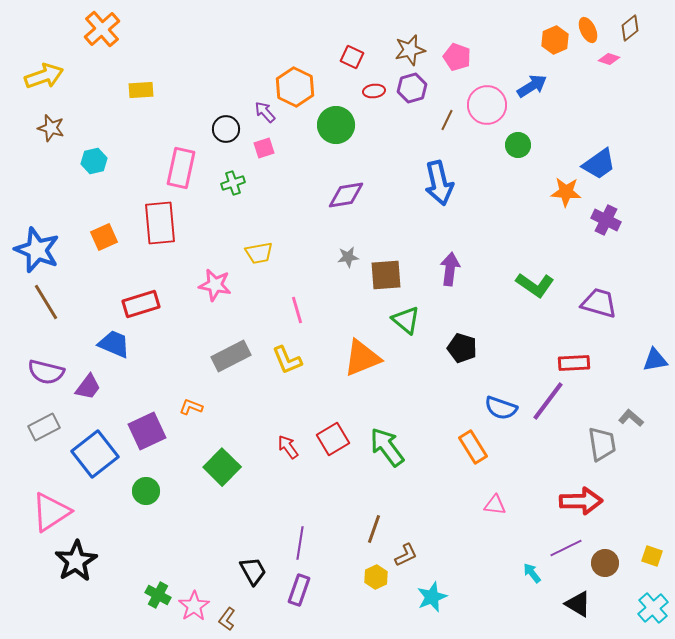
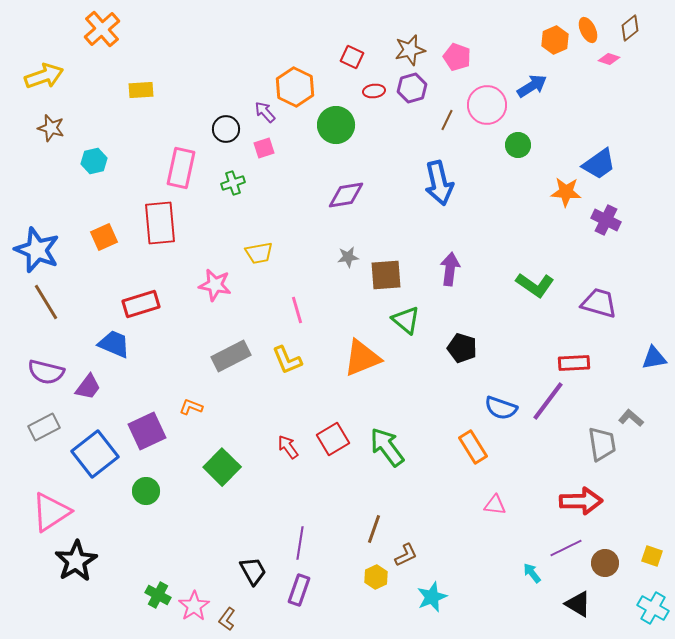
blue triangle at (655, 360): moved 1 px left, 2 px up
cyan cross at (653, 608): rotated 20 degrees counterclockwise
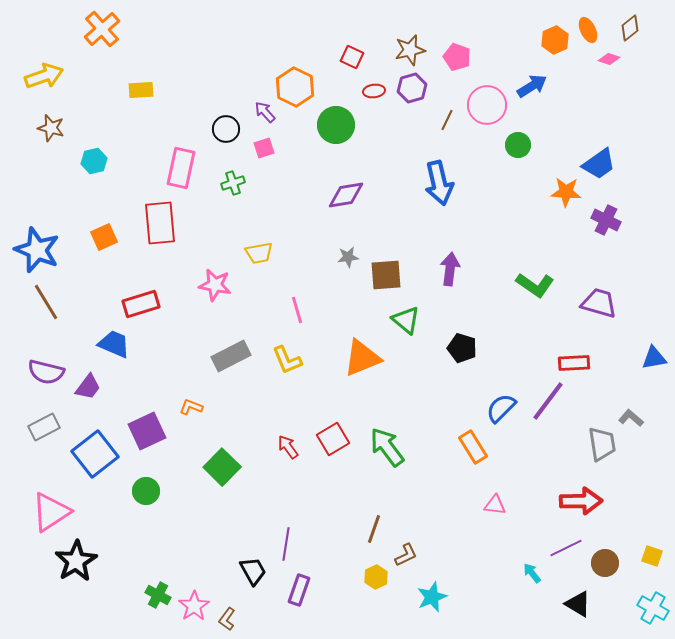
blue semicircle at (501, 408): rotated 116 degrees clockwise
purple line at (300, 543): moved 14 px left, 1 px down
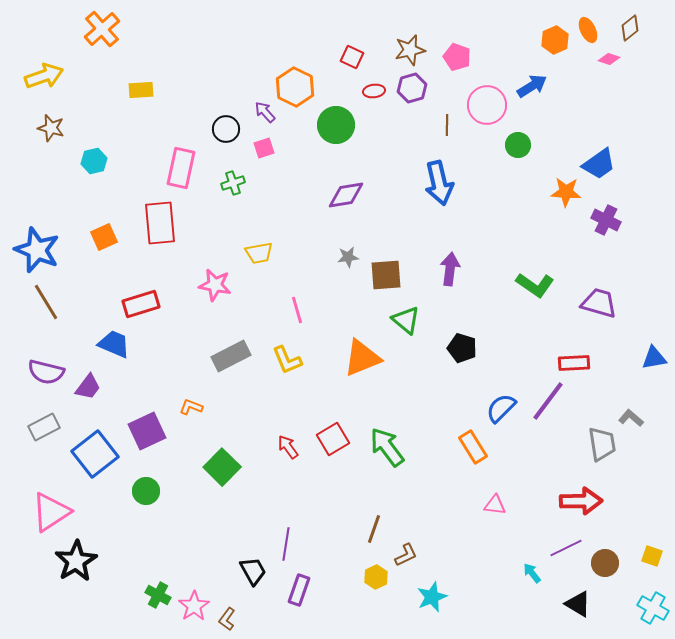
brown line at (447, 120): moved 5 px down; rotated 25 degrees counterclockwise
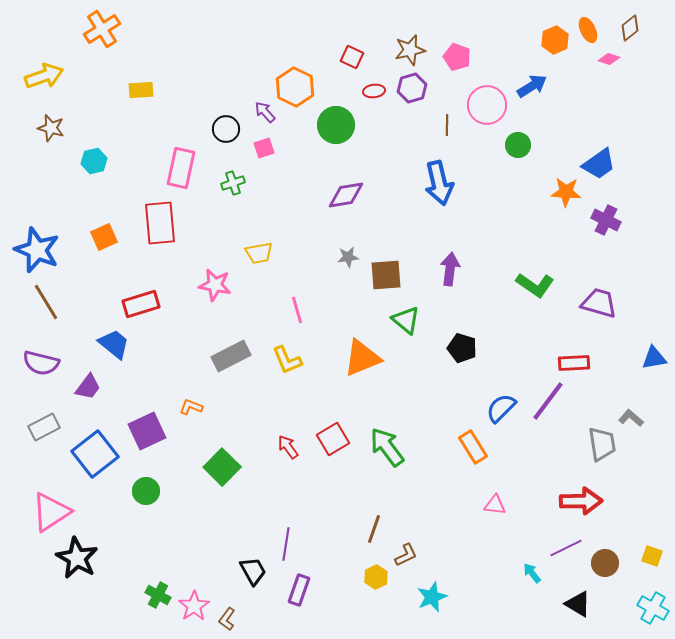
orange cross at (102, 29): rotated 9 degrees clockwise
blue trapezoid at (114, 344): rotated 16 degrees clockwise
purple semicircle at (46, 372): moved 5 px left, 9 px up
black star at (76, 561): moved 1 px right, 3 px up; rotated 12 degrees counterclockwise
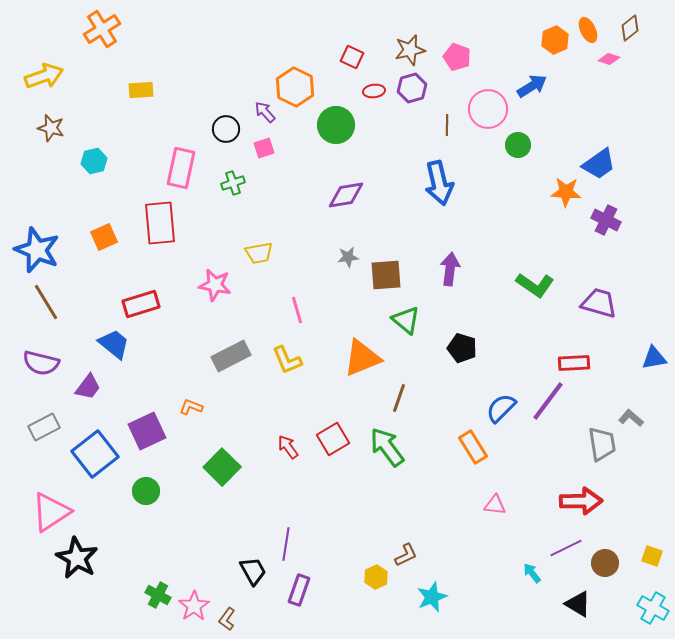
pink circle at (487, 105): moved 1 px right, 4 px down
brown line at (374, 529): moved 25 px right, 131 px up
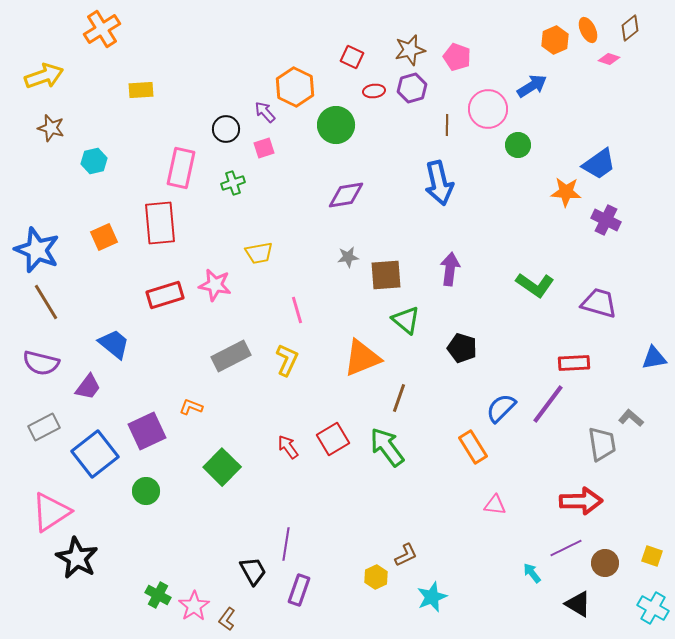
red rectangle at (141, 304): moved 24 px right, 9 px up
yellow L-shape at (287, 360): rotated 132 degrees counterclockwise
purple line at (548, 401): moved 3 px down
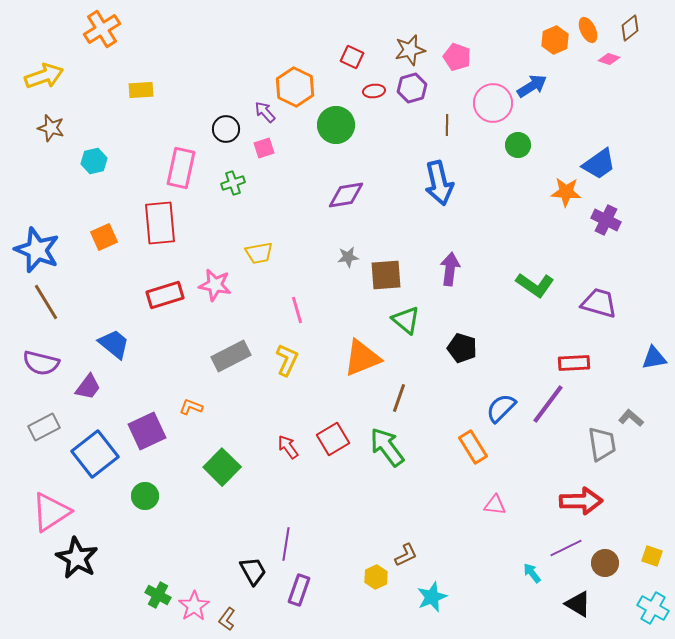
pink circle at (488, 109): moved 5 px right, 6 px up
green circle at (146, 491): moved 1 px left, 5 px down
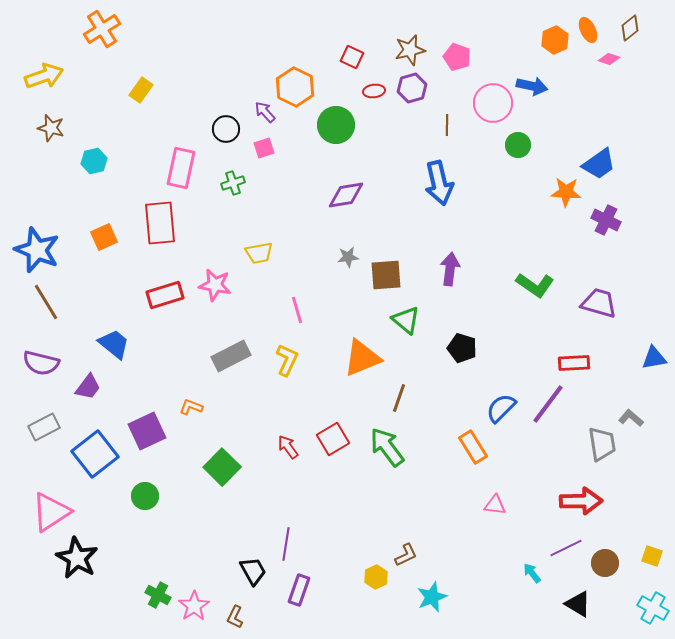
blue arrow at (532, 86): rotated 44 degrees clockwise
yellow rectangle at (141, 90): rotated 50 degrees counterclockwise
brown L-shape at (227, 619): moved 8 px right, 2 px up; rotated 10 degrees counterclockwise
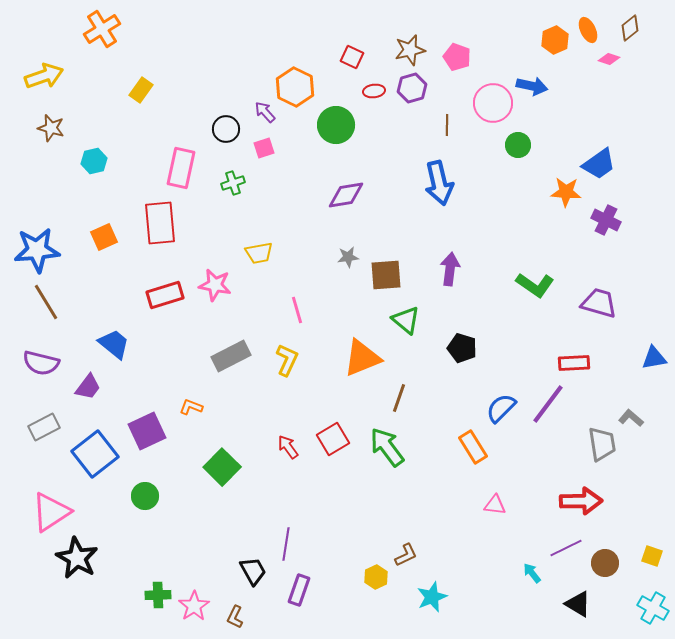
blue star at (37, 250): rotated 27 degrees counterclockwise
green cross at (158, 595): rotated 30 degrees counterclockwise
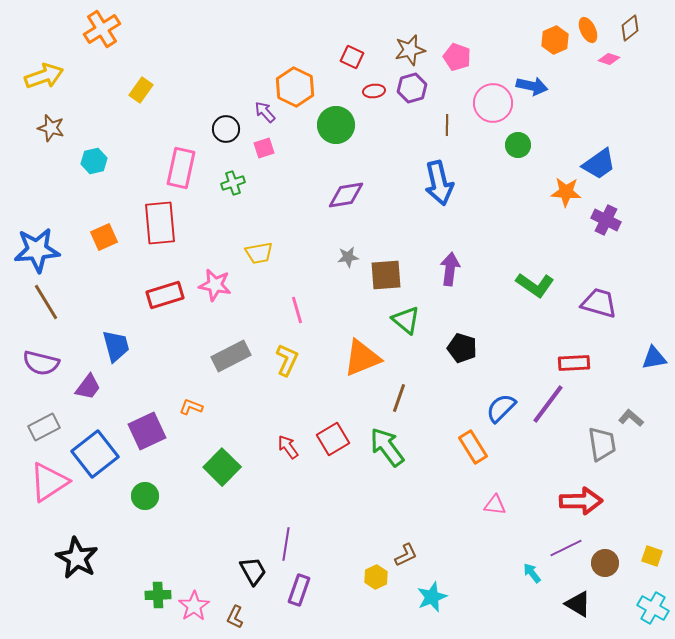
blue trapezoid at (114, 344): moved 2 px right, 2 px down; rotated 36 degrees clockwise
pink triangle at (51, 512): moved 2 px left, 30 px up
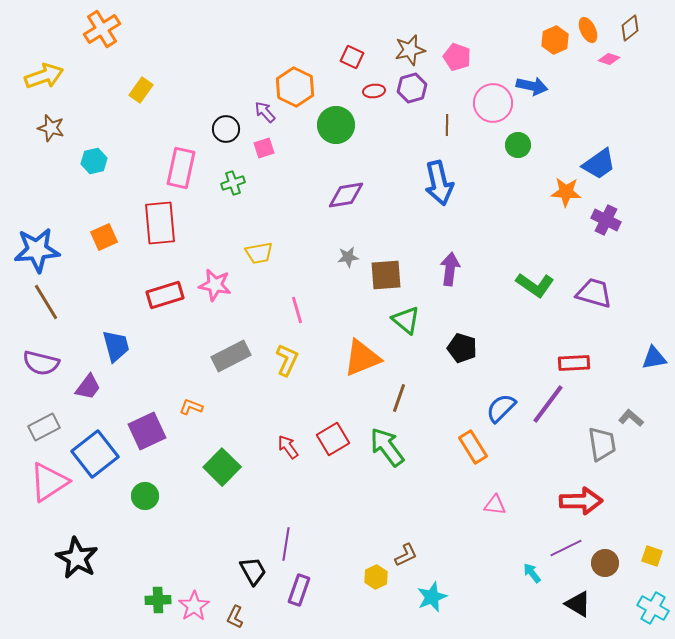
purple trapezoid at (599, 303): moved 5 px left, 10 px up
green cross at (158, 595): moved 5 px down
